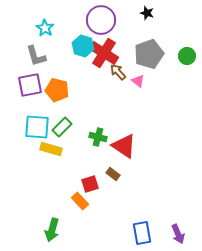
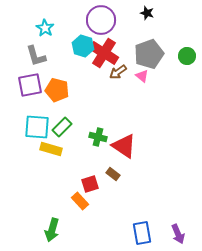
brown arrow: rotated 84 degrees counterclockwise
pink triangle: moved 4 px right, 5 px up
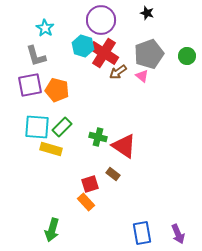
orange rectangle: moved 6 px right, 1 px down
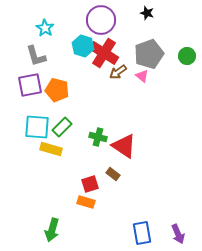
orange rectangle: rotated 30 degrees counterclockwise
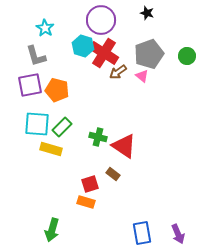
cyan square: moved 3 px up
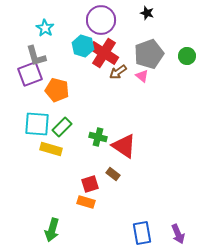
purple square: moved 11 px up; rotated 10 degrees counterclockwise
